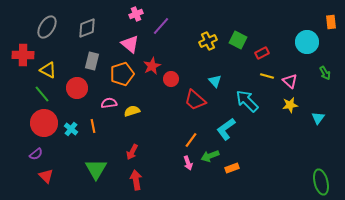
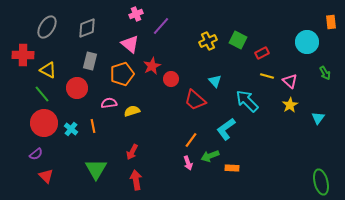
gray rectangle at (92, 61): moved 2 px left
yellow star at (290, 105): rotated 21 degrees counterclockwise
orange rectangle at (232, 168): rotated 24 degrees clockwise
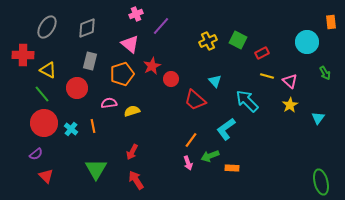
red arrow at (136, 180): rotated 24 degrees counterclockwise
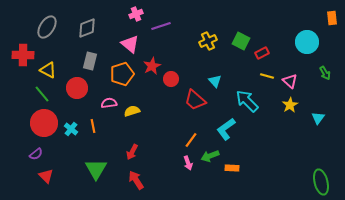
orange rectangle at (331, 22): moved 1 px right, 4 px up
purple line at (161, 26): rotated 30 degrees clockwise
green square at (238, 40): moved 3 px right, 1 px down
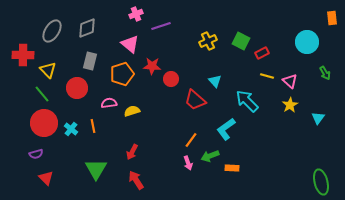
gray ellipse at (47, 27): moved 5 px right, 4 px down
red star at (152, 66): rotated 30 degrees clockwise
yellow triangle at (48, 70): rotated 18 degrees clockwise
purple semicircle at (36, 154): rotated 24 degrees clockwise
red triangle at (46, 176): moved 2 px down
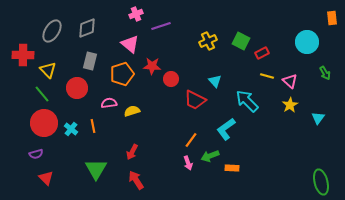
red trapezoid at (195, 100): rotated 15 degrees counterclockwise
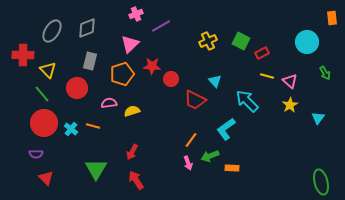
purple line at (161, 26): rotated 12 degrees counterclockwise
pink triangle at (130, 44): rotated 36 degrees clockwise
orange line at (93, 126): rotated 64 degrees counterclockwise
purple semicircle at (36, 154): rotated 16 degrees clockwise
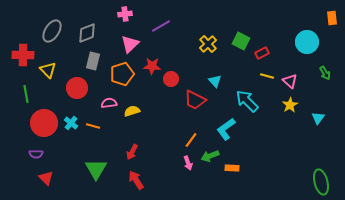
pink cross at (136, 14): moved 11 px left; rotated 16 degrees clockwise
gray diamond at (87, 28): moved 5 px down
yellow cross at (208, 41): moved 3 px down; rotated 18 degrees counterclockwise
gray rectangle at (90, 61): moved 3 px right
green line at (42, 94): moved 16 px left; rotated 30 degrees clockwise
cyan cross at (71, 129): moved 6 px up
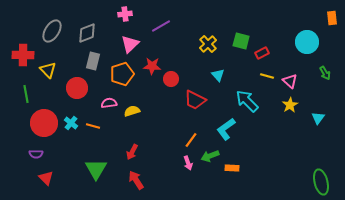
green square at (241, 41): rotated 12 degrees counterclockwise
cyan triangle at (215, 81): moved 3 px right, 6 px up
